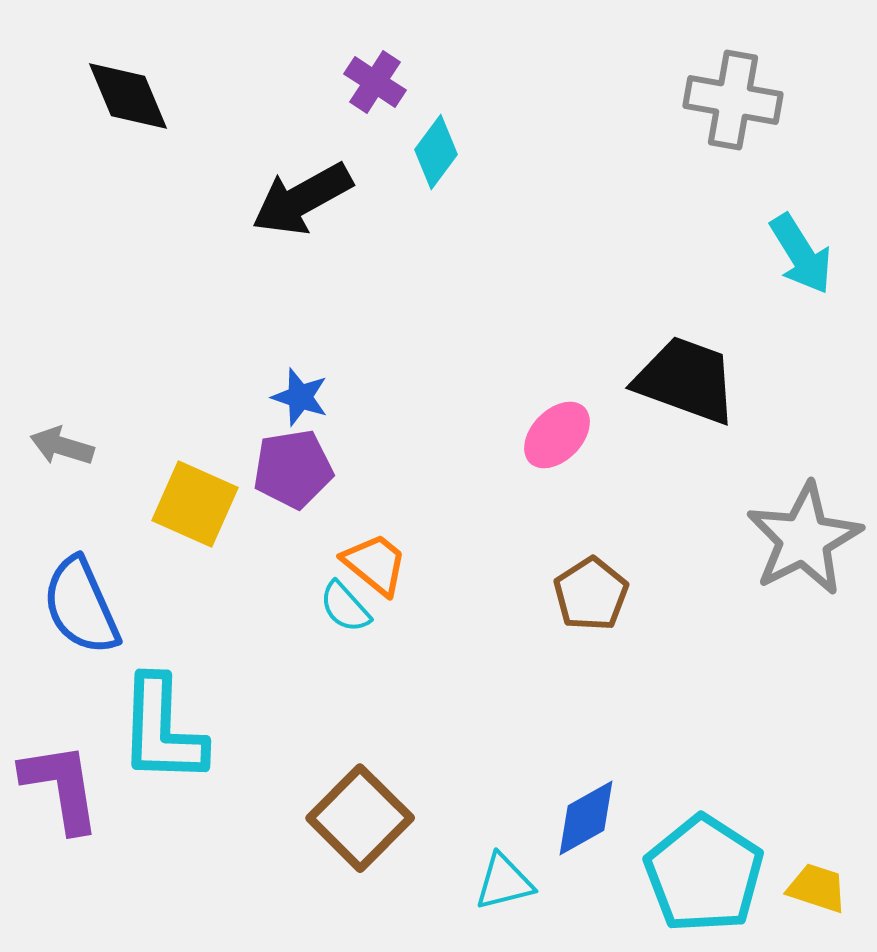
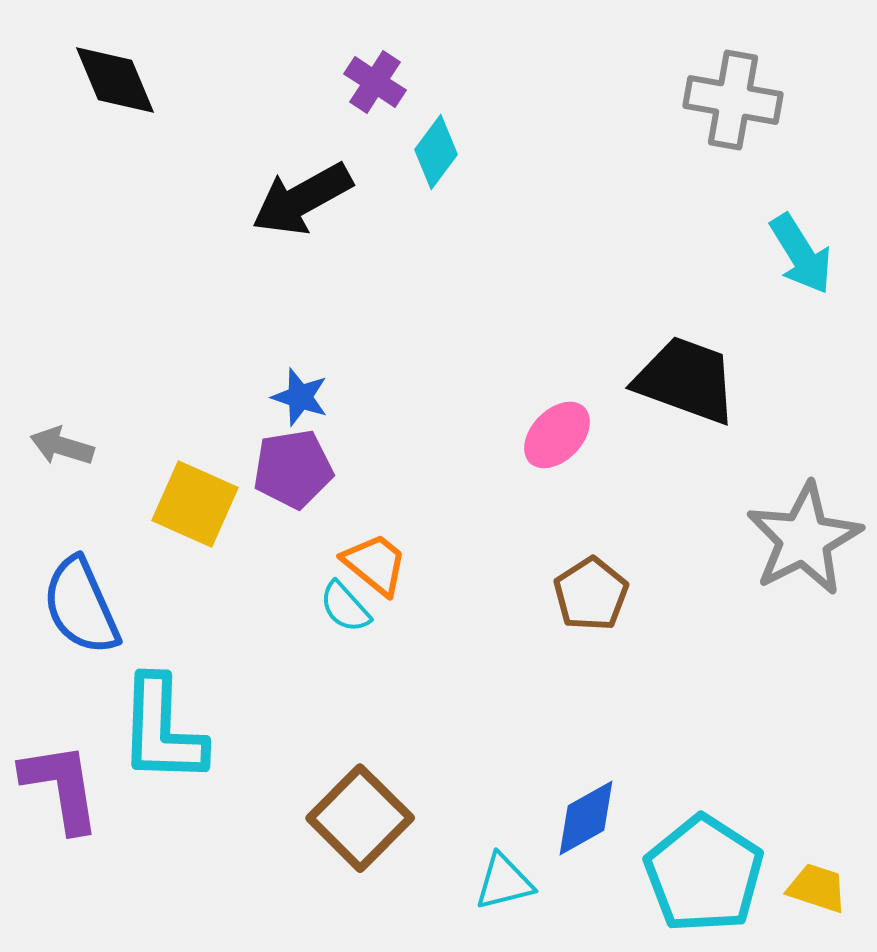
black diamond: moved 13 px left, 16 px up
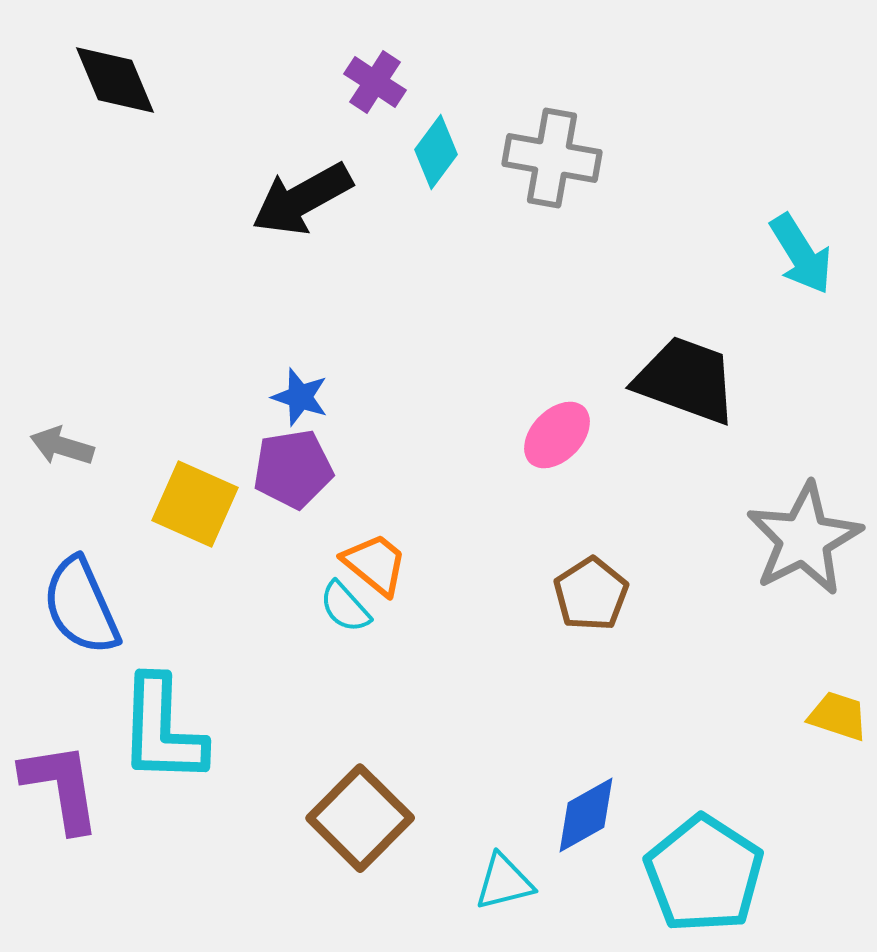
gray cross: moved 181 px left, 58 px down
blue diamond: moved 3 px up
yellow trapezoid: moved 21 px right, 172 px up
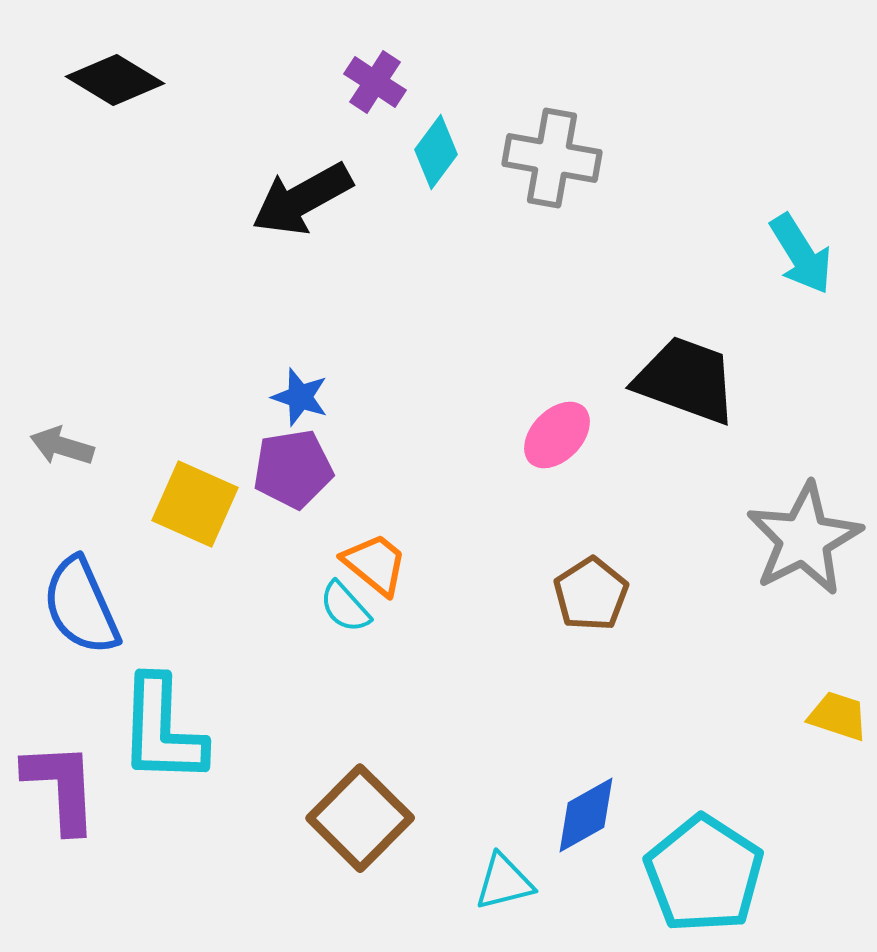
black diamond: rotated 36 degrees counterclockwise
purple L-shape: rotated 6 degrees clockwise
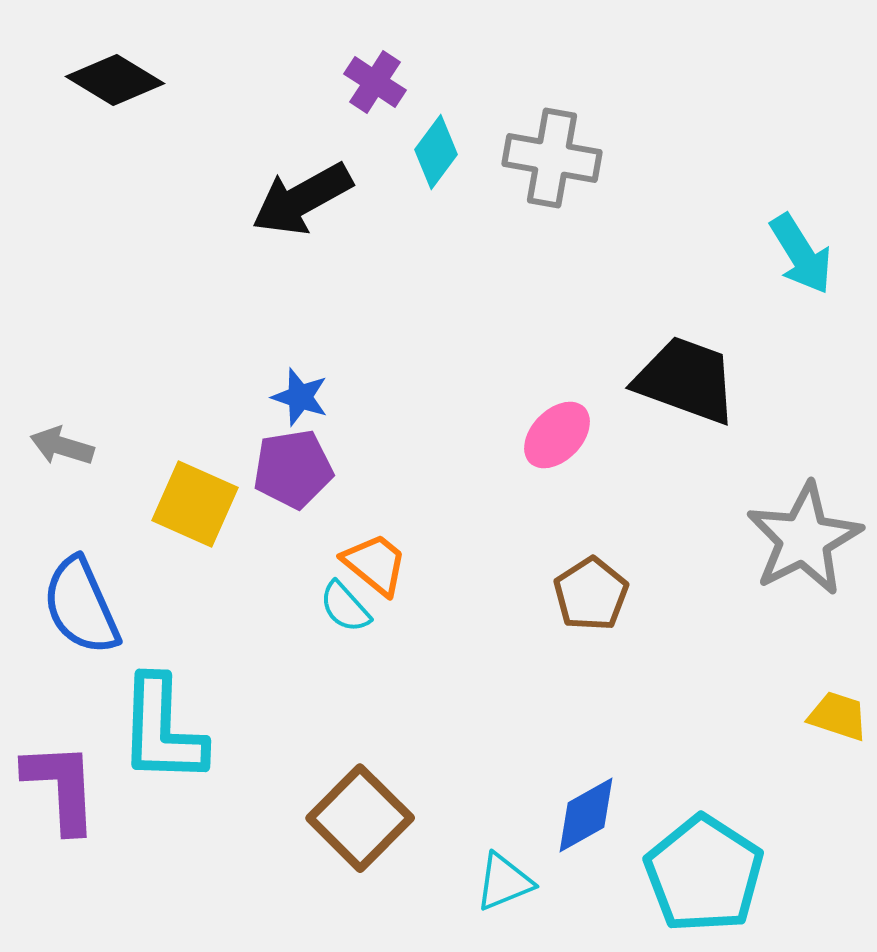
cyan triangle: rotated 8 degrees counterclockwise
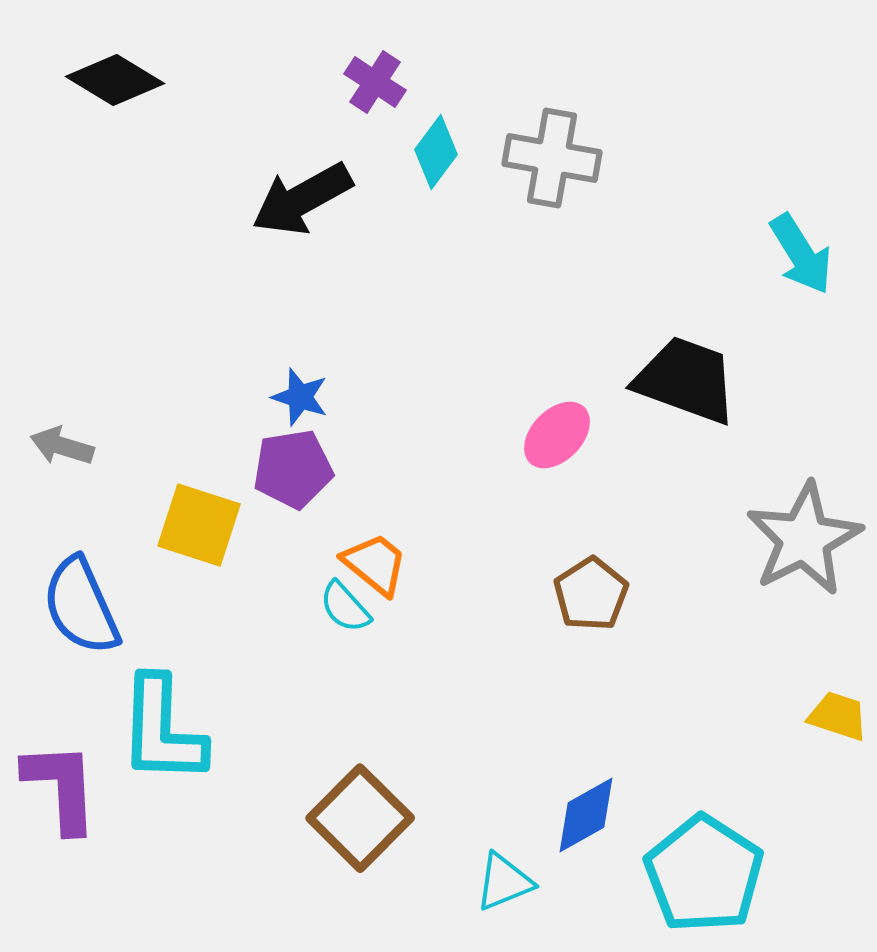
yellow square: moved 4 px right, 21 px down; rotated 6 degrees counterclockwise
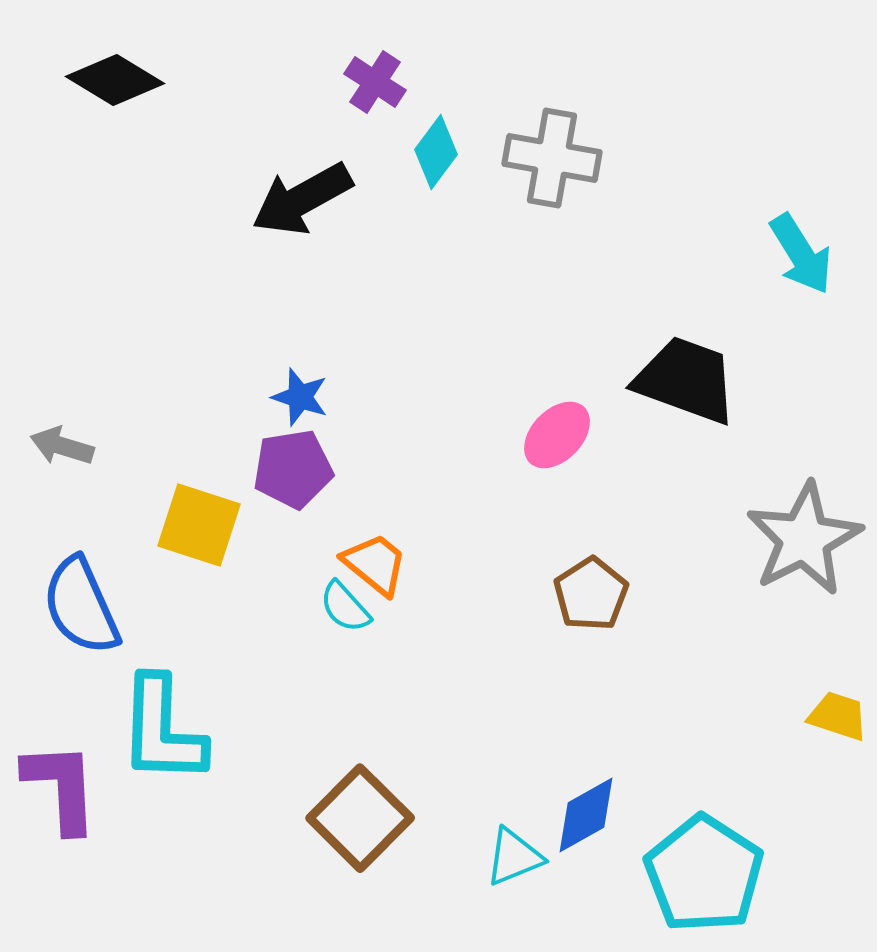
cyan triangle: moved 10 px right, 25 px up
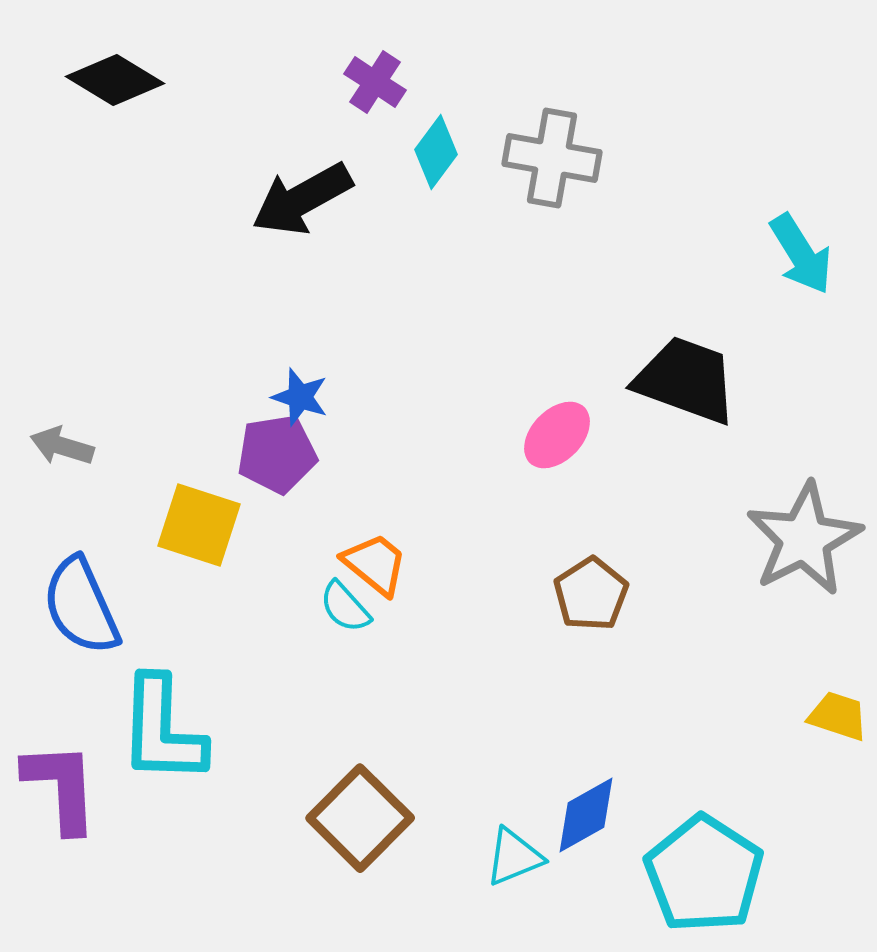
purple pentagon: moved 16 px left, 15 px up
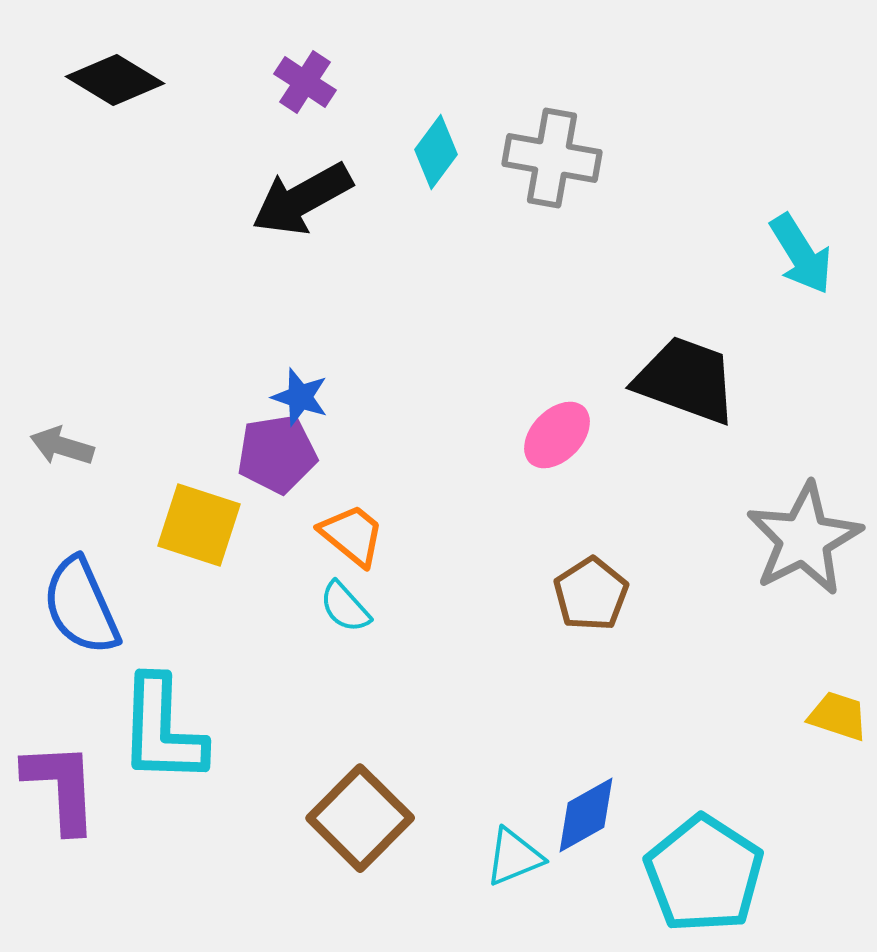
purple cross: moved 70 px left
orange trapezoid: moved 23 px left, 29 px up
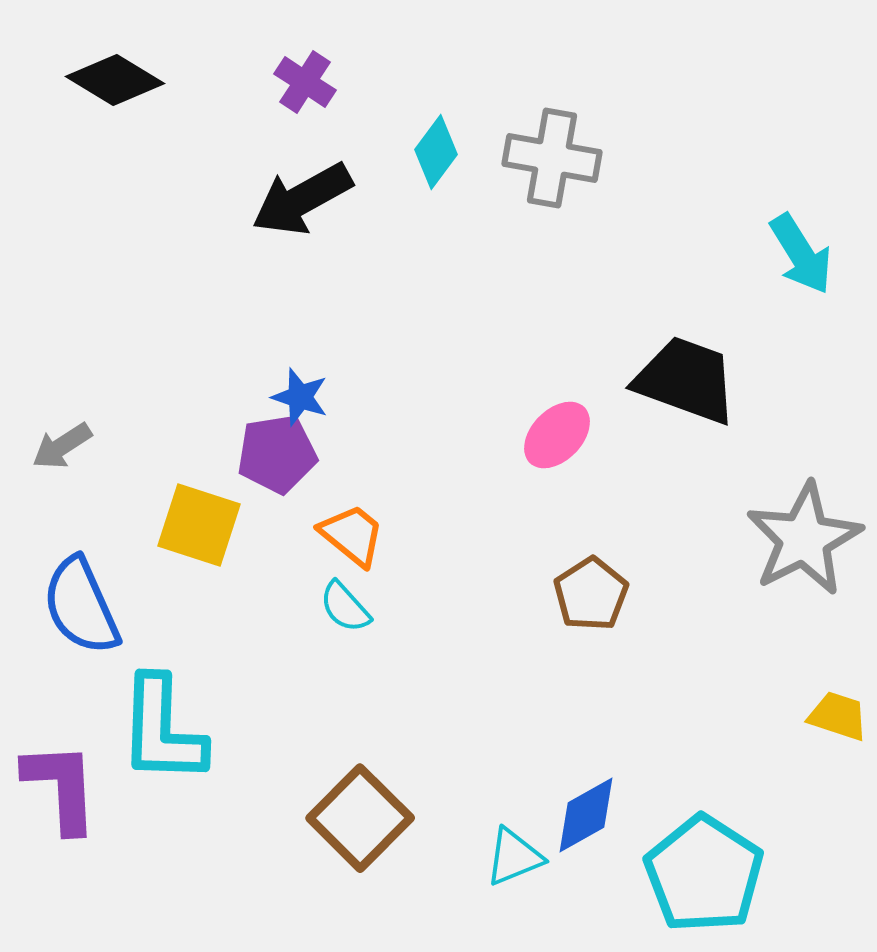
gray arrow: rotated 50 degrees counterclockwise
